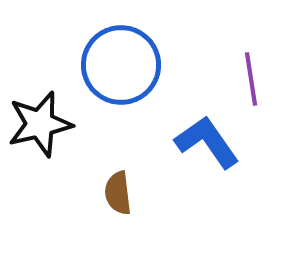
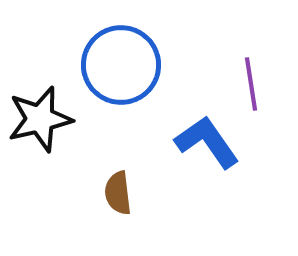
purple line: moved 5 px down
black star: moved 5 px up
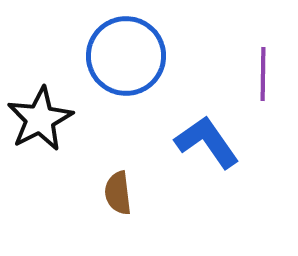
blue circle: moved 5 px right, 9 px up
purple line: moved 12 px right, 10 px up; rotated 10 degrees clockwise
black star: rotated 14 degrees counterclockwise
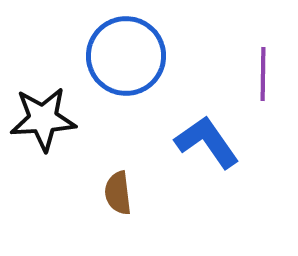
black star: moved 3 px right; rotated 24 degrees clockwise
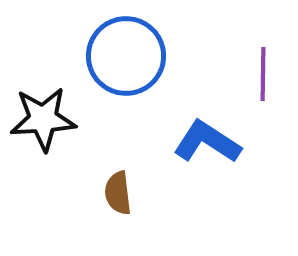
blue L-shape: rotated 22 degrees counterclockwise
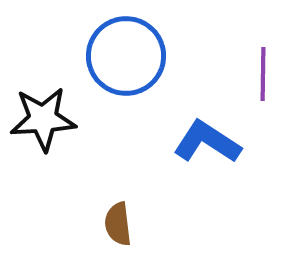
brown semicircle: moved 31 px down
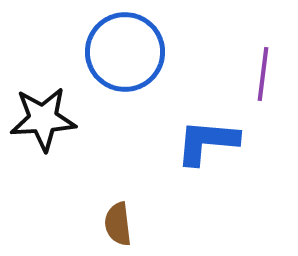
blue circle: moved 1 px left, 4 px up
purple line: rotated 6 degrees clockwise
blue L-shape: rotated 28 degrees counterclockwise
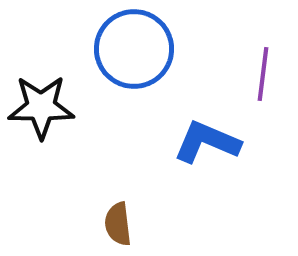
blue circle: moved 9 px right, 3 px up
black star: moved 2 px left, 12 px up; rotated 4 degrees clockwise
blue L-shape: rotated 18 degrees clockwise
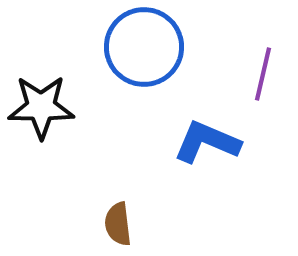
blue circle: moved 10 px right, 2 px up
purple line: rotated 6 degrees clockwise
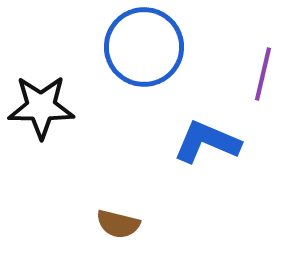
brown semicircle: rotated 69 degrees counterclockwise
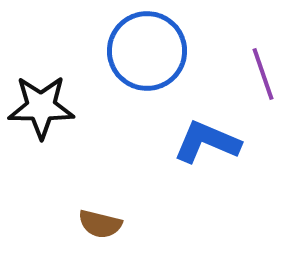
blue circle: moved 3 px right, 4 px down
purple line: rotated 32 degrees counterclockwise
brown semicircle: moved 18 px left
